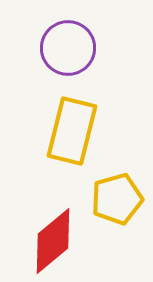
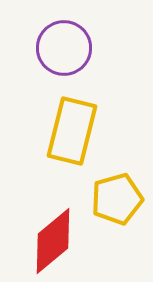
purple circle: moved 4 px left
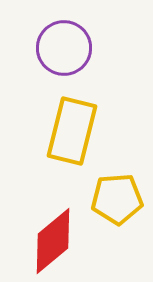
yellow pentagon: rotated 12 degrees clockwise
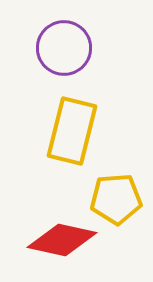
yellow pentagon: moved 1 px left
red diamond: moved 9 px right, 1 px up; rotated 52 degrees clockwise
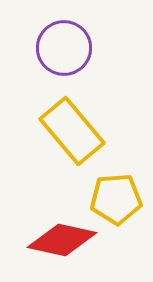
yellow rectangle: rotated 54 degrees counterclockwise
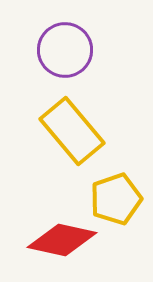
purple circle: moved 1 px right, 2 px down
yellow pentagon: rotated 15 degrees counterclockwise
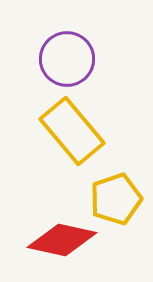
purple circle: moved 2 px right, 9 px down
